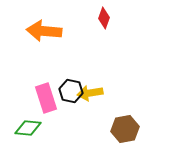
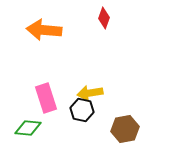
orange arrow: moved 1 px up
black hexagon: moved 11 px right, 19 px down
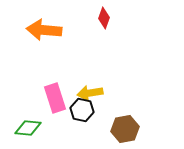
pink rectangle: moved 9 px right
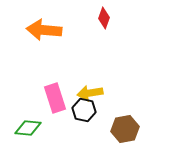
black hexagon: moved 2 px right
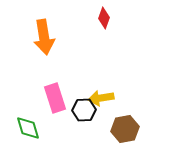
orange arrow: moved 7 px down; rotated 104 degrees counterclockwise
yellow arrow: moved 11 px right, 5 px down
black hexagon: rotated 15 degrees counterclockwise
green diamond: rotated 68 degrees clockwise
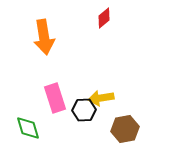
red diamond: rotated 30 degrees clockwise
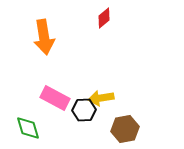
pink rectangle: rotated 44 degrees counterclockwise
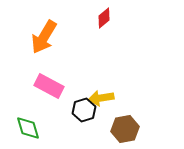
orange arrow: rotated 40 degrees clockwise
pink rectangle: moved 6 px left, 12 px up
black hexagon: rotated 15 degrees counterclockwise
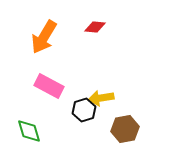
red diamond: moved 9 px left, 9 px down; rotated 45 degrees clockwise
green diamond: moved 1 px right, 3 px down
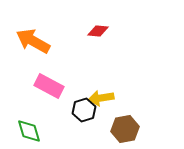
red diamond: moved 3 px right, 4 px down
orange arrow: moved 11 px left, 4 px down; rotated 88 degrees clockwise
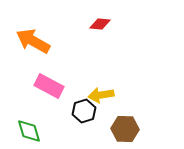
red diamond: moved 2 px right, 7 px up
yellow arrow: moved 3 px up
black hexagon: moved 1 px down
brown hexagon: rotated 12 degrees clockwise
